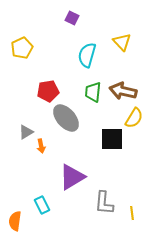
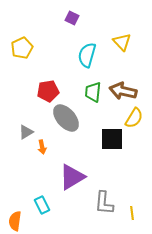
orange arrow: moved 1 px right, 1 px down
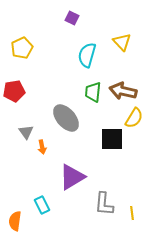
red pentagon: moved 34 px left
gray triangle: rotated 35 degrees counterclockwise
gray L-shape: moved 1 px down
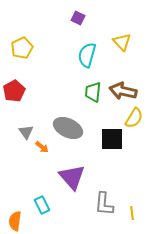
purple square: moved 6 px right
red pentagon: rotated 20 degrees counterclockwise
gray ellipse: moved 2 px right, 10 px down; rotated 24 degrees counterclockwise
orange arrow: rotated 40 degrees counterclockwise
purple triangle: rotated 40 degrees counterclockwise
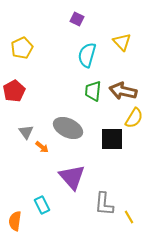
purple square: moved 1 px left, 1 px down
green trapezoid: moved 1 px up
yellow line: moved 3 px left, 4 px down; rotated 24 degrees counterclockwise
